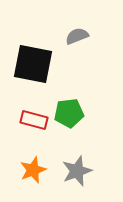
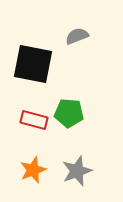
green pentagon: rotated 12 degrees clockwise
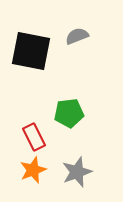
black square: moved 2 px left, 13 px up
green pentagon: rotated 12 degrees counterclockwise
red rectangle: moved 17 px down; rotated 48 degrees clockwise
gray star: moved 1 px down
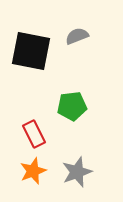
green pentagon: moved 3 px right, 7 px up
red rectangle: moved 3 px up
orange star: moved 1 px down
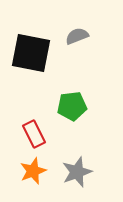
black square: moved 2 px down
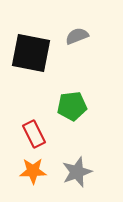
orange star: rotated 20 degrees clockwise
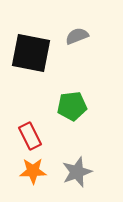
red rectangle: moved 4 px left, 2 px down
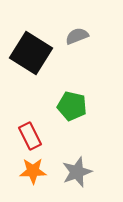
black square: rotated 21 degrees clockwise
green pentagon: rotated 20 degrees clockwise
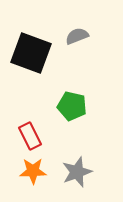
black square: rotated 12 degrees counterclockwise
